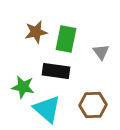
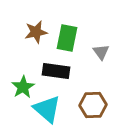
green rectangle: moved 1 px right, 1 px up
green star: rotated 30 degrees clockwise
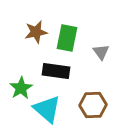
green star: moved 2 px left, 1 px down
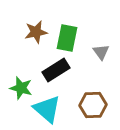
black rectangle: moved 1 px up; rotated 40 degrees counterclockwise
green star: rotated 25 degrees counterclockwise
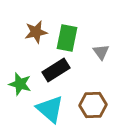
green star: moved 1 px left, 4 px up
cyan triangle: moved 3 px right
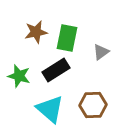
gray triangle: rotated 30 degrees clockwise
green star: moved 1 px left, 8 px up
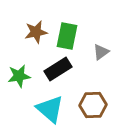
green rectangle: moved 2 px up
black rectangle: moved 2 px right, 1 px up
green star: rotated 25 degrees counterclockwise
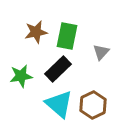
gray triangle: rotated 12 degrees counterclockwise
black rectangle: rotated 12 degrees counterclockwise
green star: moved 2 px right
brown hexagon: rotated 24 degrees counterclockwise
cyan triangle: moved 9 px right, 5 px up
